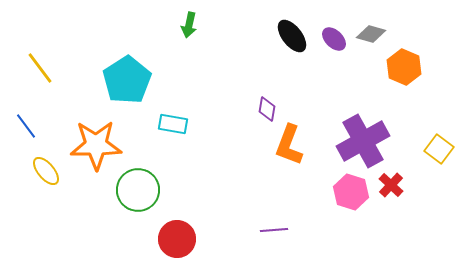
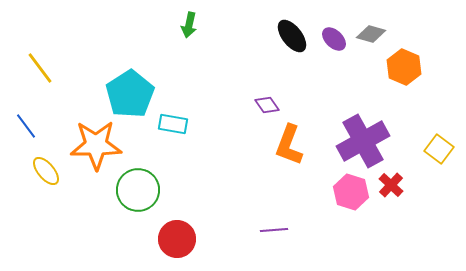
cyan pentagon: moved 3 px right, 14 px down
purple diamond: moved 4 px up; rotated 45 degrees counterclockwise
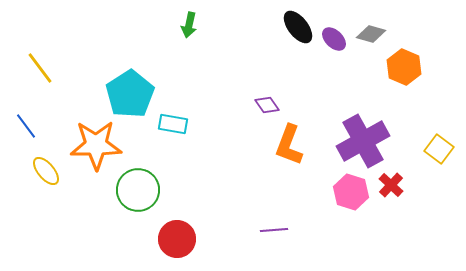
black ellipse: moved 6 px right, 9 px up
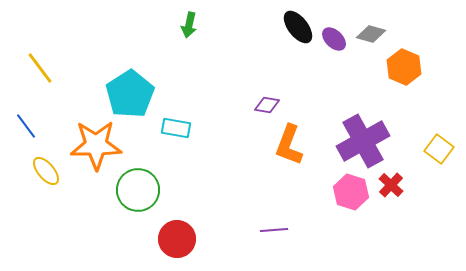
purple diamond: rotated 45 degrees counterclockwise
cyan rectangle: moved 3 px right, 4 px down
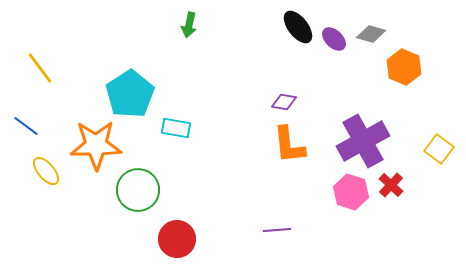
purple diamond: moved 17 px right, 3 px up
blue line: rotated 16 degrees counterclockwise
orange L-shape: rotated 27 degrees counterclockwise
purple line: moved 3 px right
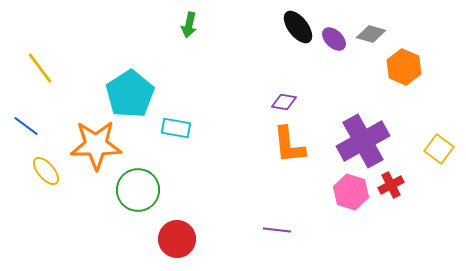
red cross: rotated 20 degrees clockwise
purple line: rotated 12 degrees clockwise
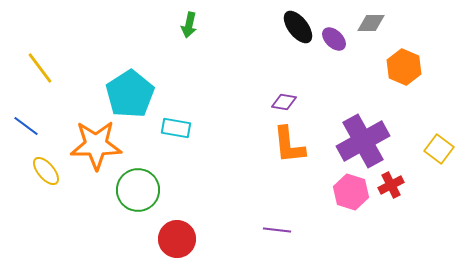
gray diamond: moved 11 px up; rotated 16 degrees counterclockwise
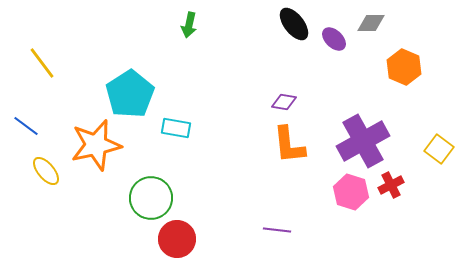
black ellipse: moved 4 px left, 3 px up
yellow line: moved 2 px right, 5 px up
orange star: rotated 12 degrees counterclockwise
green circle: moved 13 px right, 8 px down
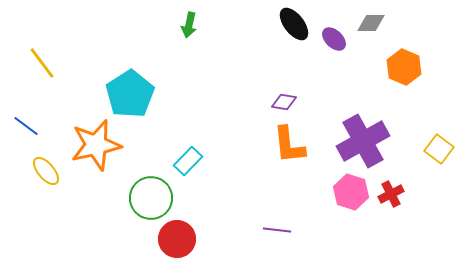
cyan rectangle: moved 12 px right, 33 px down; rotated 56 degrees counterclockwise
red cross: moved 9 px down
